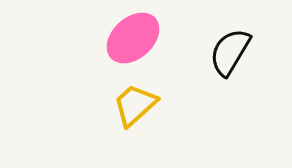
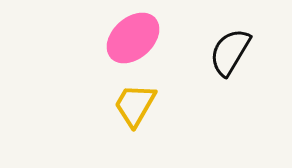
yellow trapezoid: rotated 18 degrees counterclockwise
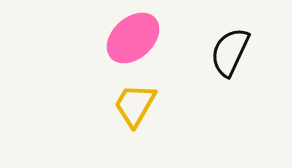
black semicircle: rotated 6 degrees counterclockwise
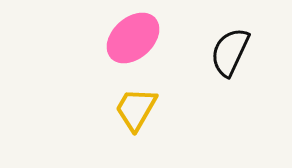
yellow trapezoid: moved 1 px right, 4 px down
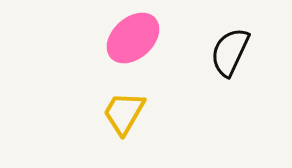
yellow trapezoid: moved 12 px left, 4 px down
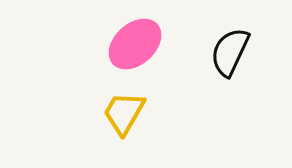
pink ellipse: moved 2 px right, 6 px down
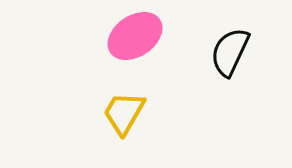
pink ellipse: moved 8 px up; rotated 8 degrees clockwise
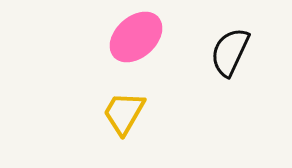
pink ellipse: moved 1 px right, 1 px down; rotated 8 degrees counterclockwise
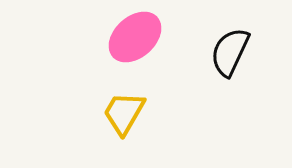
pink ellipse: moved 1 px left
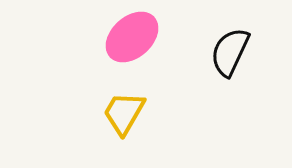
pink ellipse: moved 3 px left
